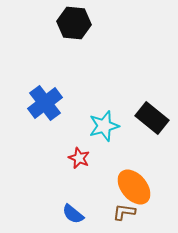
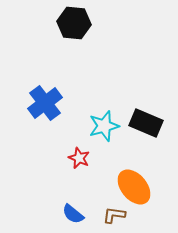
black rectangle: moved 6 px left, 5 px down; rotated 16 degrees counterclockwise
brown L-shape: moved 10 px left, 3 px down
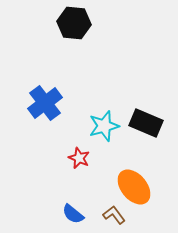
brown L-shape: rotated 45 degrees clockwise
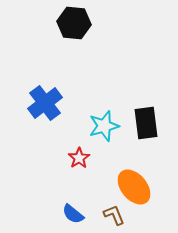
black rectangle: rotated 60 degrees clockwise
red star: rotated 15 degrees clockwise
brown L-shape: rotated 15 degrees clockwise
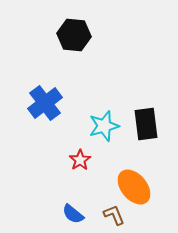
black hexagon: moved 12 px down
black rectangle: moved 1 px down
red star: moved 1 px right, 2 px down
